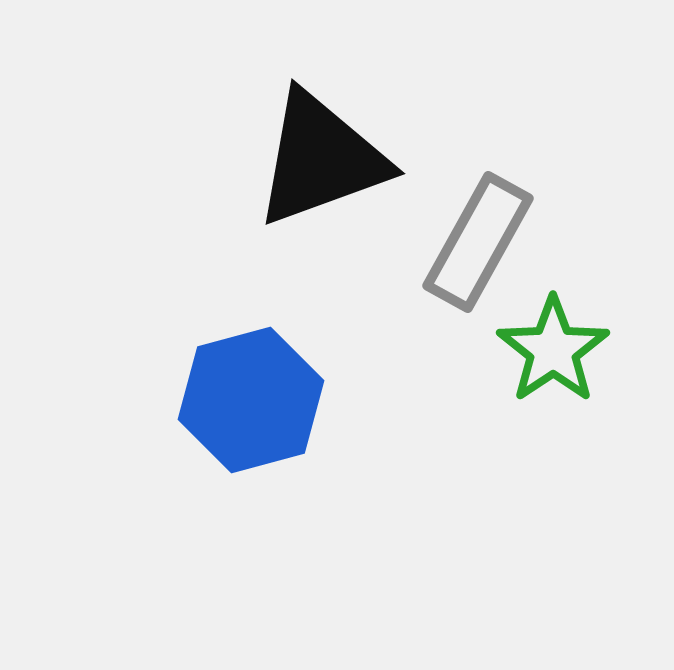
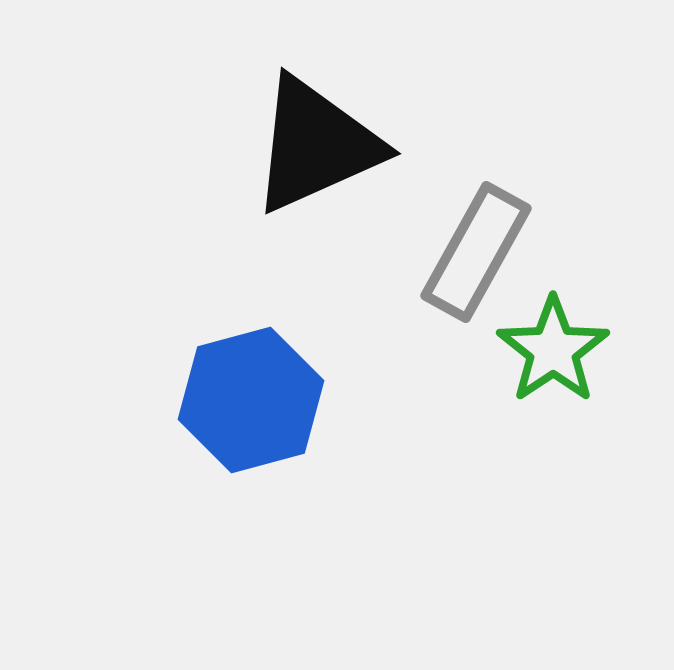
black triangle: moved 5 px left, 14 px up; rotated 4 degrees counterclockwise
gray rectangle: moved 2 px left, 10 px down
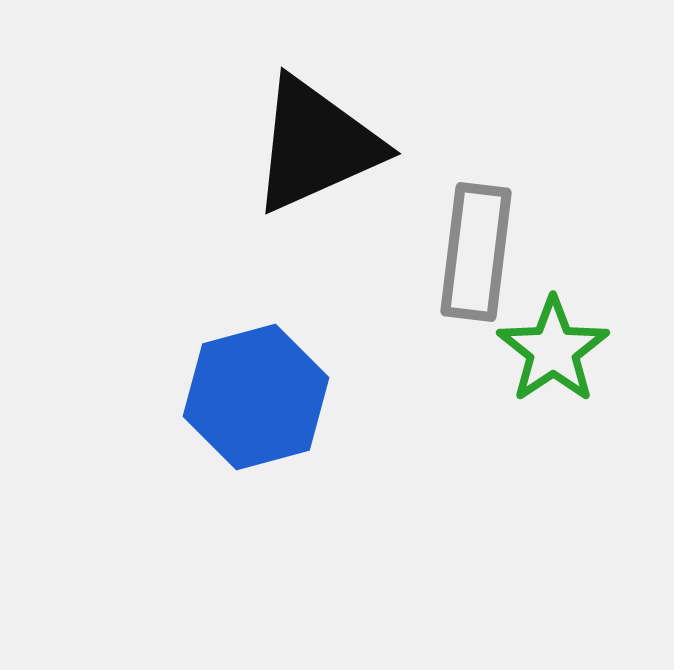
gray rectangle: rotated 22 degrees counterclockwise
blue hexagon: moved 5 px right, 3 px up
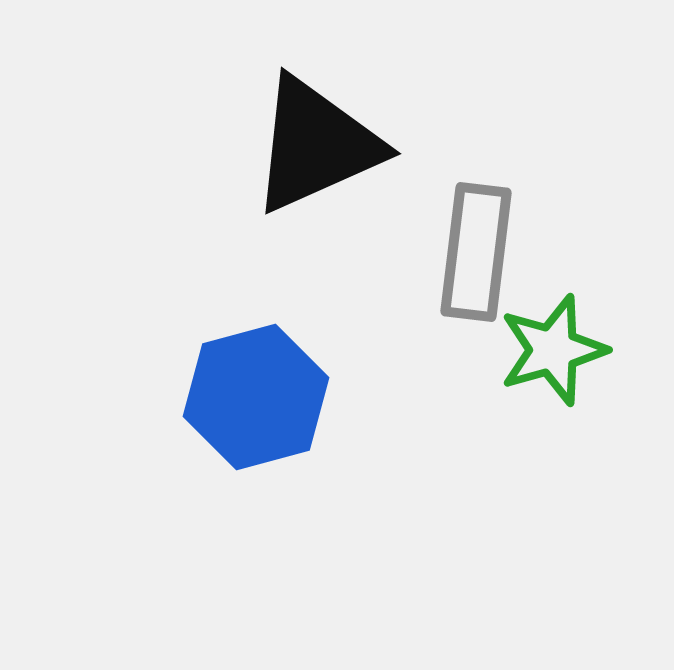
green star: rotated 18 degrees clockwise
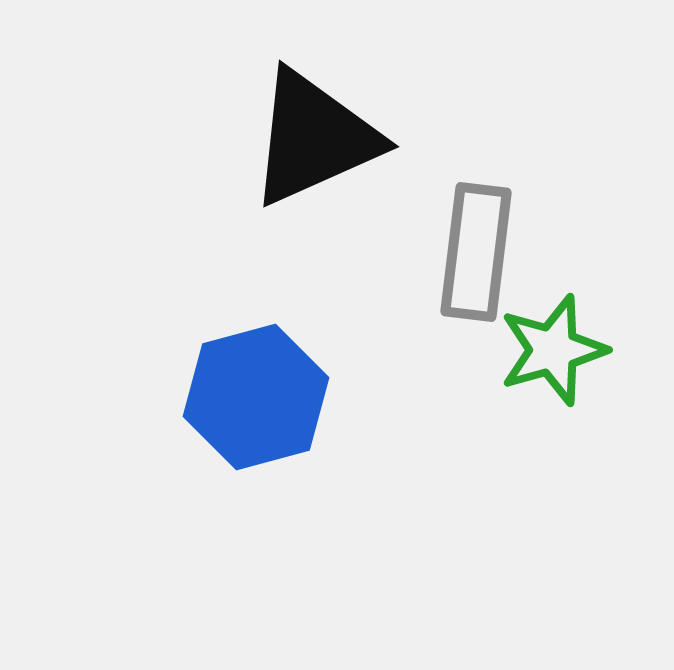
black triangle: moved 2 px left, 7 px up
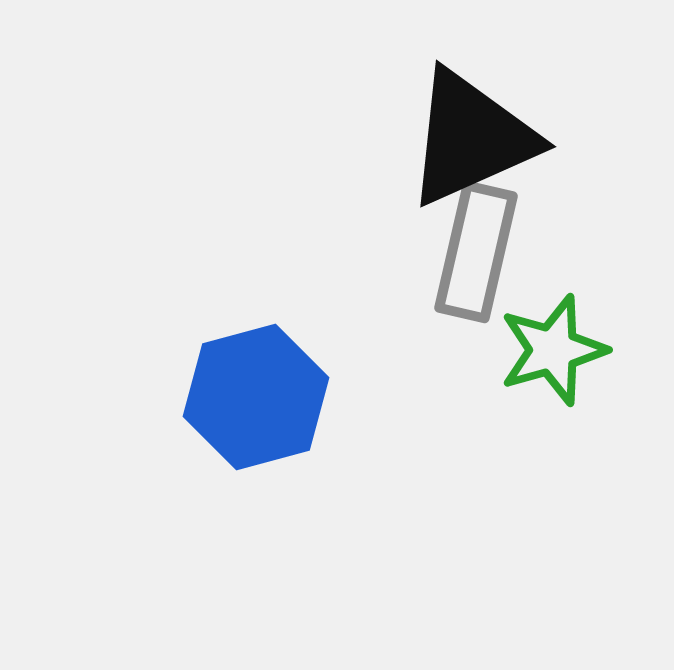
black triangle: moved 157 px right
gray rectangle: rotated 6 degrees clockwise
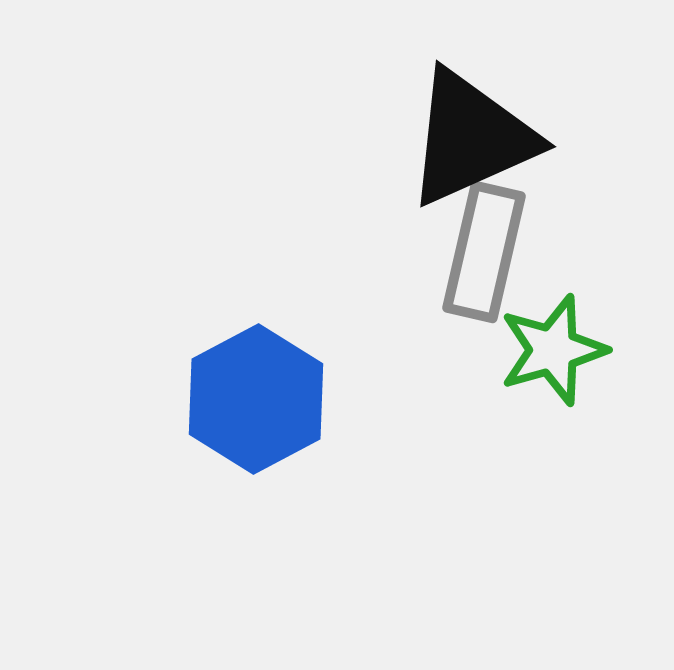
gray rectangle: moved 8 px right
blue hexagon: moved 2 px down; rotated 13 degrees counterclockwise
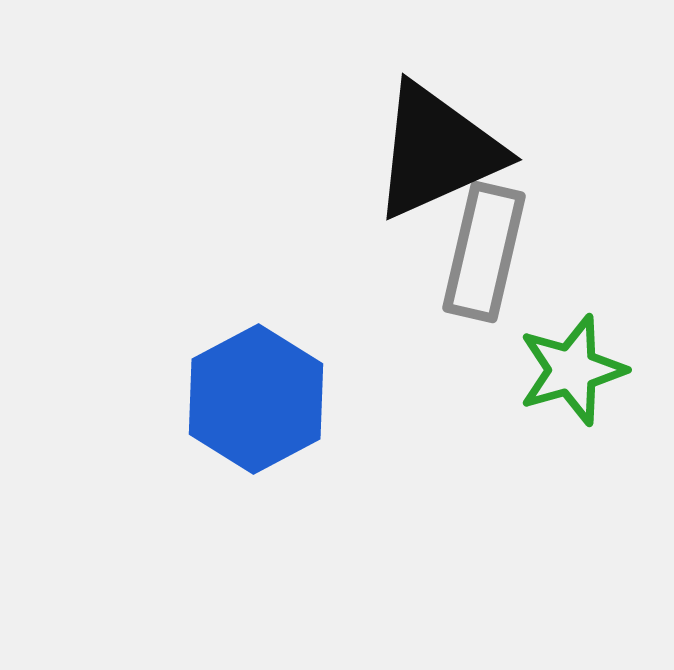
black triangle: moved 34 px left, 13 px down
green star: moved 19 px right, 20 px down
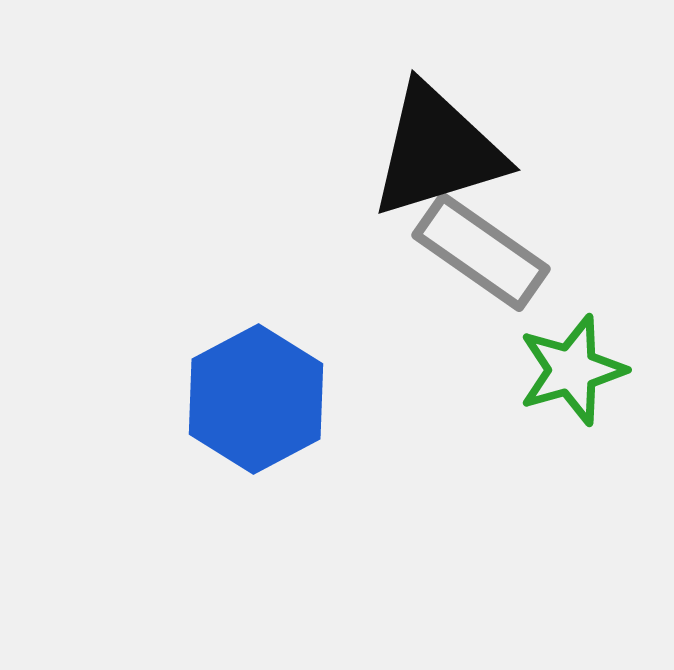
black triangle: rotated 7 degrees clockwise
gray rectangle: moved 3 px left; rotated 68 degrees counterclockwise
